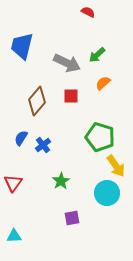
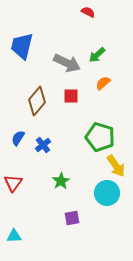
blue semicircle: moved 3 px left
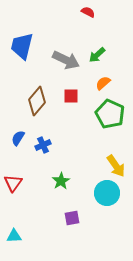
gray arrow: moved 1 px left, 3 px up
green pentagon: moved 10 px right, 23 px up; rotated 8 degrees clockwise
blue cross: rotated 14 degrees clockwise
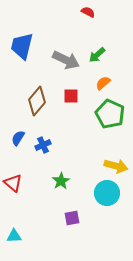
yellow arrow: rotated 40 degrees counterclockwise
red triangle: rotated 24 degrees counterclockwise
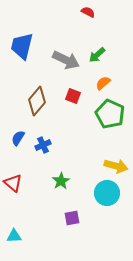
red square: moved 2 px right; rotated 21 degrees clockwise
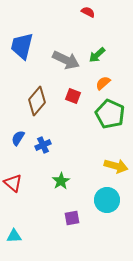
cyan circle: moved 7 px down
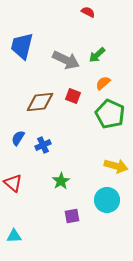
brown diamond: moved 3 px right, 1 px down; rotated 44 degrees clockwise
purple square: moved 2 px up
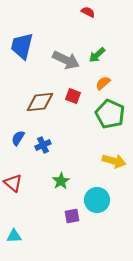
yellow arrow: moved 2 px left, 5 px up
cyan circle: moved 10 px left
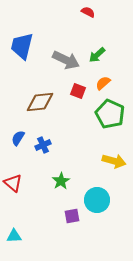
red square: moved 5 px right, 5 px up
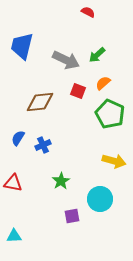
red triangle: rotated 30 degrees counterclockwise
cyan circle: moved 3 px right, 1 px up
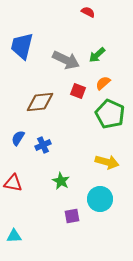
yellow arrow: moved 7 px left, 1 px down
green star: rotated 12 degrees counterclockwise
